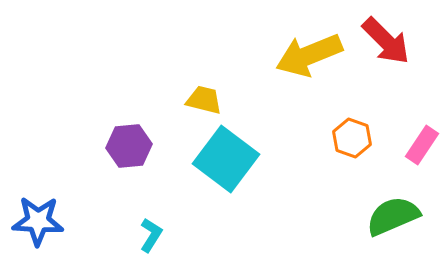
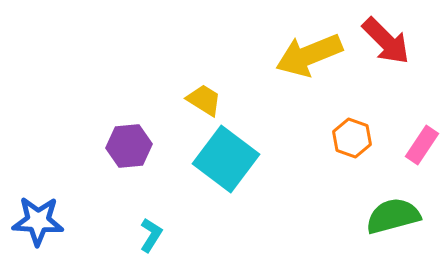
yellow trapezoid: rotated 18 degrees clockwise
green semicircle: rotated 8 degrees clockwise
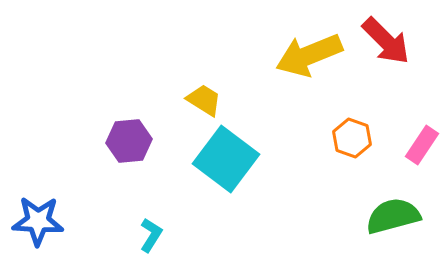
purple hexagon: moved 5 px up
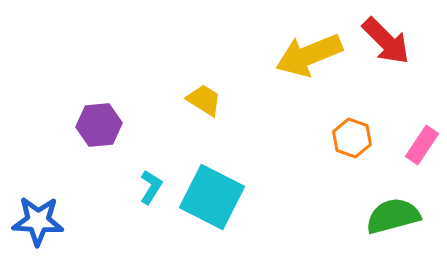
purple hexagon: moved 30 px left, 16 px up
cyan square: moved 14 px left, 38 px down; rotated 10 degrees counterclockwise
cyan L-shape: moved 48 px up
